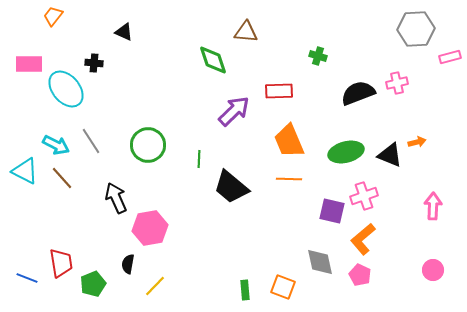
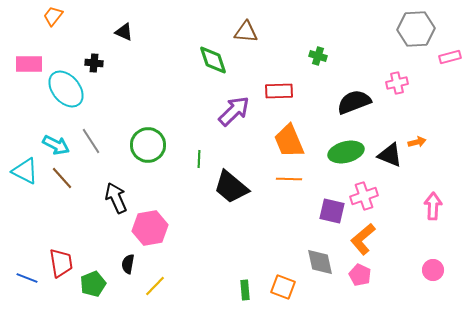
black semicircle at (358, 93): moved 4 px left, 9 px down
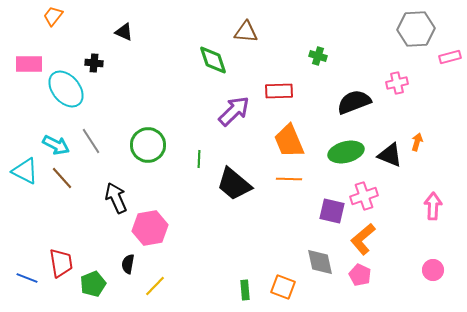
orange arrow at (417, 142): rotated 60 degrees counterclockwise
black trapezoid at (231, 187): moved 3 px right, 3 px up
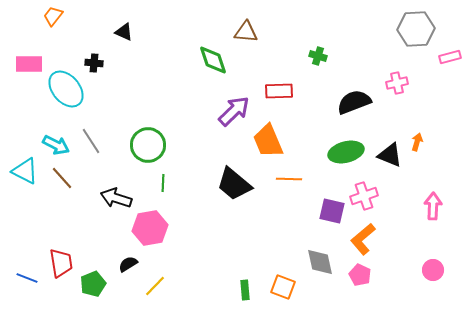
orange trapezoid at (289, 141): moved 21 px left
green line at (199, 159): moved 36 px left, 24 px down
black arrow at (116, 198): rotated 48 degrees counterclockwise
black semicircle at (128, 264): rotated 48 degrees clockwise
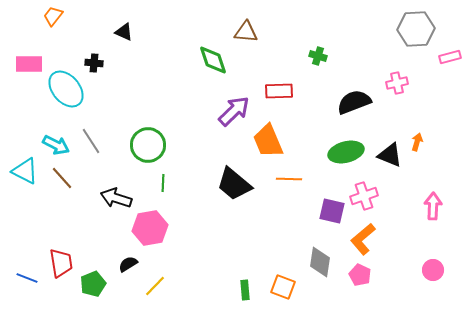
gray diamond at (320, 262): rotated 20 degrees clockwise
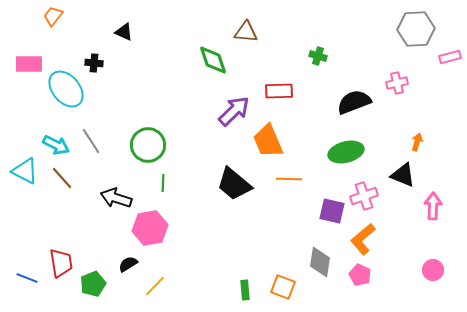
black triangle at (390, 155): moved 13 px right, 20 px down
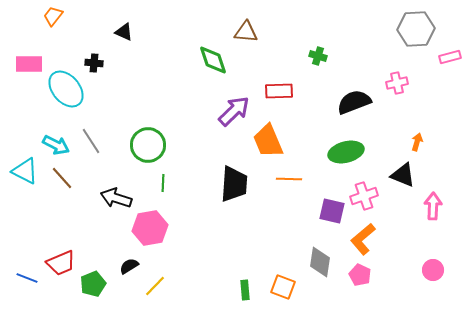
black trapezoid at (234, 184): rotated 126 degrees counterclockwise
red trapezoid at (61, 263): rotated 76 degrees clockwise
black semicircle at (128, 264): moved 1 px right, 2 px down
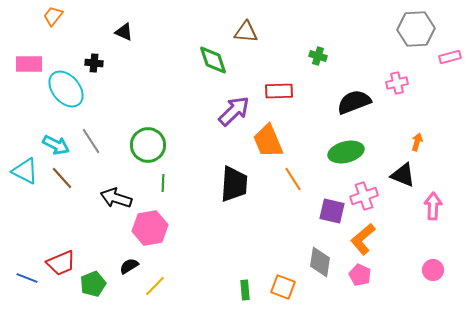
orange line at (289, 179): moved 4 px right; rotated 55 degrees clockwise
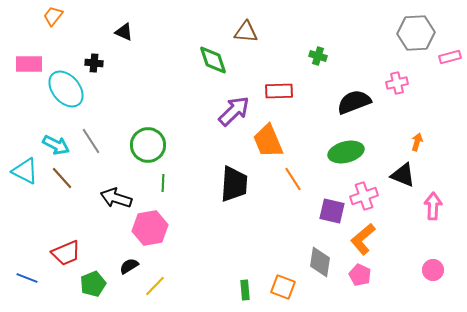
gray hexagon at (416, 29): moved 4 px down
red trapezoid at (61, 263): moved 5 px right, 10 px up
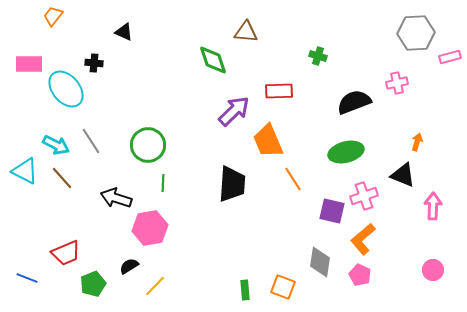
black trapezoid at (234, 184): moved 2 px left
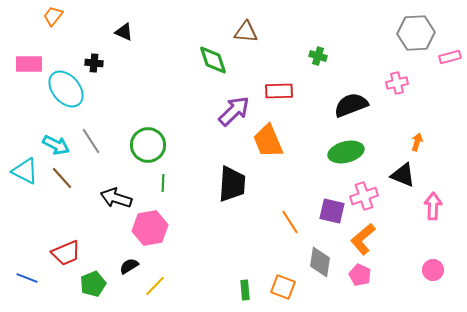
black semicircle at (354, 102): moved 3 px left, 3 px down
orange line at (293, 179): moved 3 px left, 43 px down
